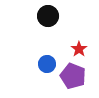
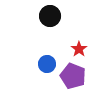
black circle: moved 2 px right
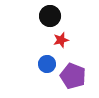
red star: moved 18 px left, 9 px up; rotated 21 degrees clockwise
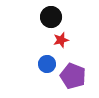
black circle: moved 1 px right, 1 px down
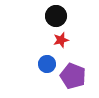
black circle: moved 5 px right, 1 px up
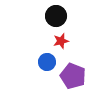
red star: moved 1 px down
blue circle: moved 2 px up
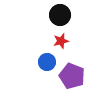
black circle: moved 4 px right, 1 px up
purple pentagon: moved 1 px left
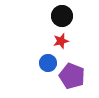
black circle: moved 2 px right, 1 px down
blue circle: moved 1 px right, 1 px down
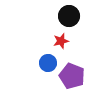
black circle: moved 7 px right
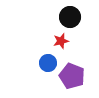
black circle: moved 1 px right, 1 px down
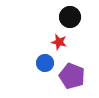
red star: moved 2 px left, 1 px down; rotated 28 degrees clockwise
blue circle: moved 3 px left
